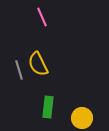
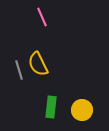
green rectangle: moved 3 px right
yellow circle: moved 8 px up
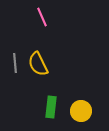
gray line: moved 4 px left, 7 px up; rotated 12 degrees clockwise
yellow circle: moved 1 px left, 1 px down
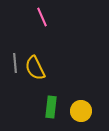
yellow semicircle: moved 3 px left, 4 px down
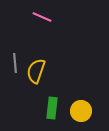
pink line: rotated 42 degrees counterclockwise
yellow semicircle: moved 1 px right, 3 px down; rotated 45 degrees clockwise
green rectangle: moved 1 px right, 1 px down
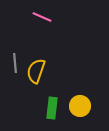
yellow circle: moved 1 px left, 5 px up
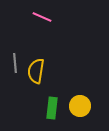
yellow semicircle: rotated 10 degrees counterclockwise
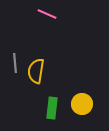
pink line: moved 5 px right, 3 px up
yellow circle: moved 2 px right, 2 px up
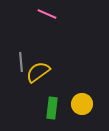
gray line: moved 6 px right, 1 px up
yellow semicircle: moved 2 px right, 1 px down; rotated 45 degrees clockwise
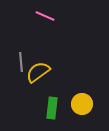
pink line: moved 2 px left, 2 px down
